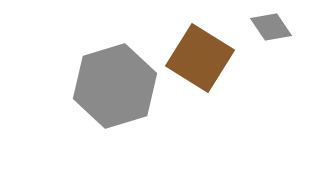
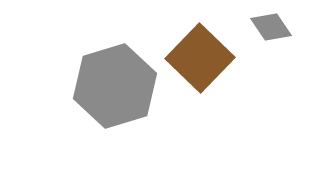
brown square: rotated 12 degrees clockwise
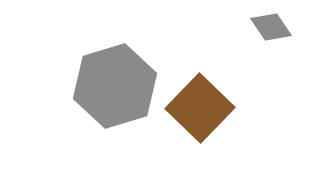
brown square: moved 50 px down
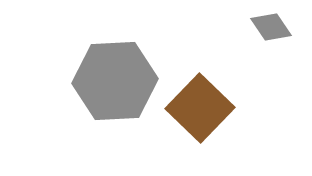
gray hexagon: moved 5 px up; rotated 14 degrees clockwise
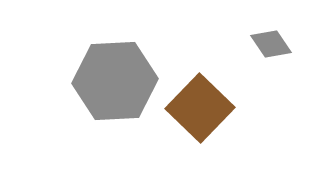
gray diamond: moved 17 px down
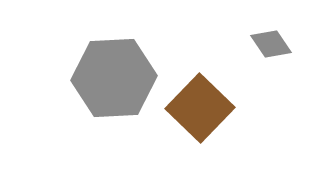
gray hexagon: moved 1 px left, 3 px up
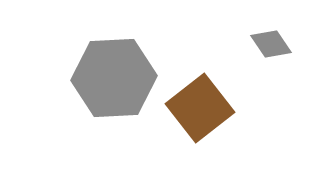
brown square: rotated 8 degrees clockwise
